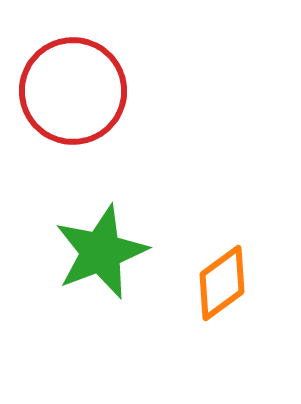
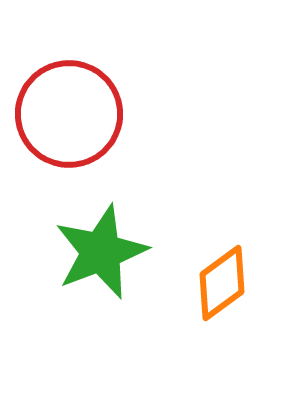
red circle: moved 4 px left, 23 px down
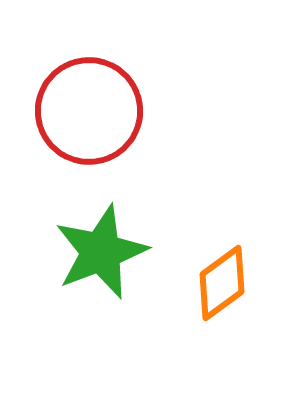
red circle: moved 20 px right, 3 px up
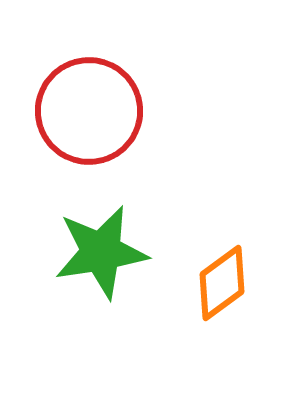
green star: rotated 12 degrees clockwise
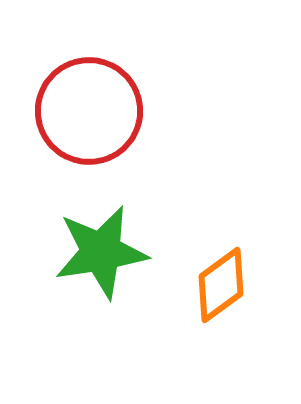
orange diamond: moved 1 px left, 2 px down
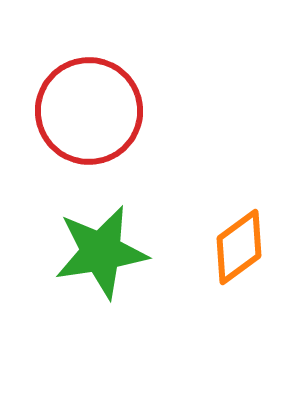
orange diamond: moved 18 px right, 38 px up
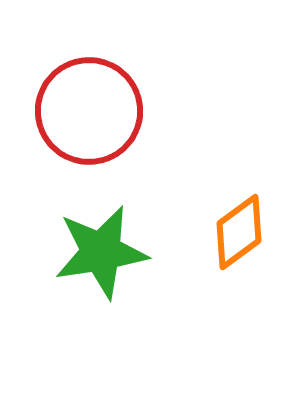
orange diamond: moved 15 px up
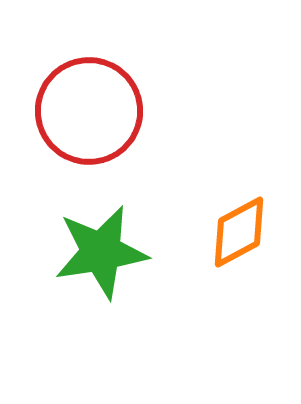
orange diamond: rotated 8 degrees clockwise
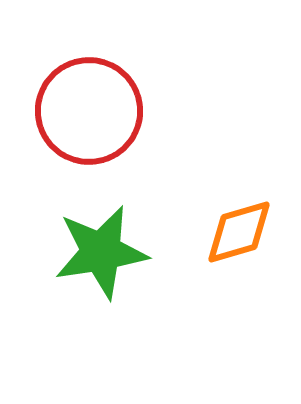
orange diamond: rotated 12 degrees clockwise
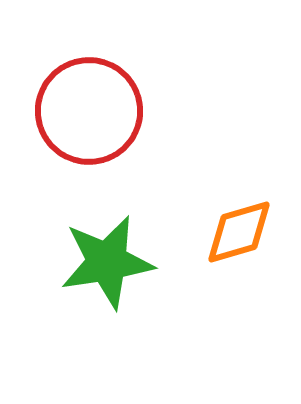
green star: moved 6 px right, 10 px down
